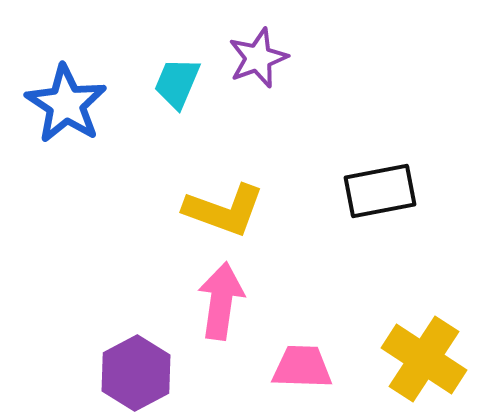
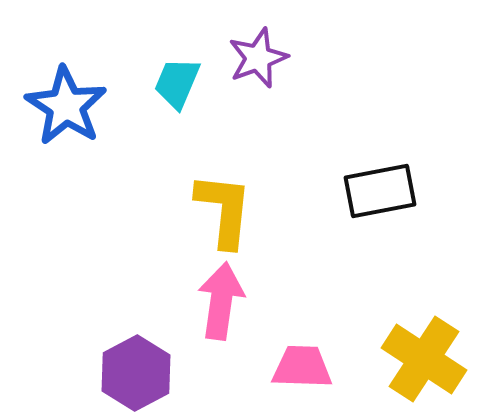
blue star: moved 2 px down
yellow L-shape: rotated 104 degrees counterclockwise
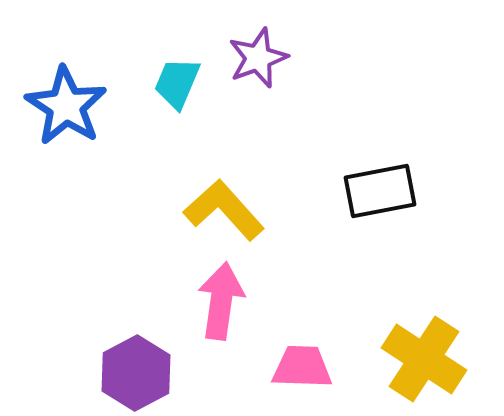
yellow L-shape: rotated 48 degrees counterclockwise
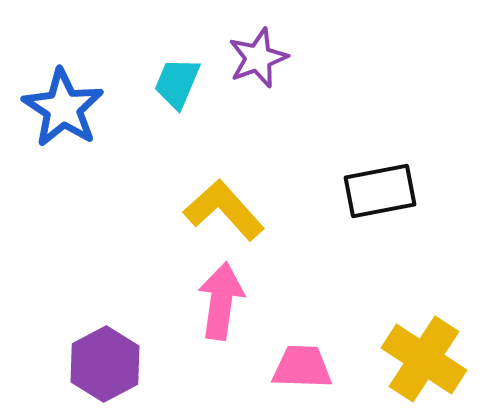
blue star: moved 3 px left, 2 px down
purple hexagon: moved 31 px left, 9 px up
